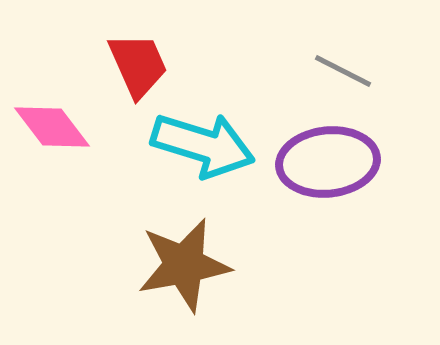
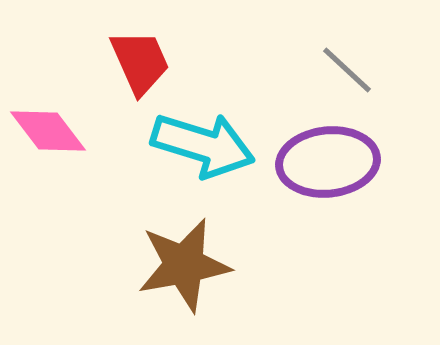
red trapezoid: moved 2 px right, 3 px up
gray line: moved 4 px right, 1 px up; rotated 16 degrees clockwise
pink diamond: moved 4 px left, 4 px down
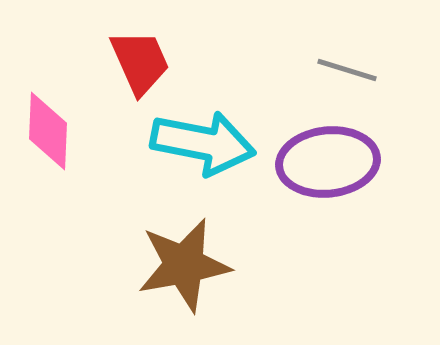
gray line: rotated 26 degrees counterclockwise
pink diamond: rotated 40 degrees clockwise
cyan arrow: moved 2 px up; rotated 6 degrees counterclockwise
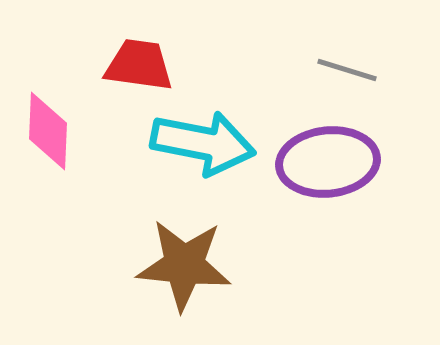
red trapezoid: moved 1 px left, 3 px down; rotated 58 degrees counterclockwise
brown star: rotated 16 degrees clockwise
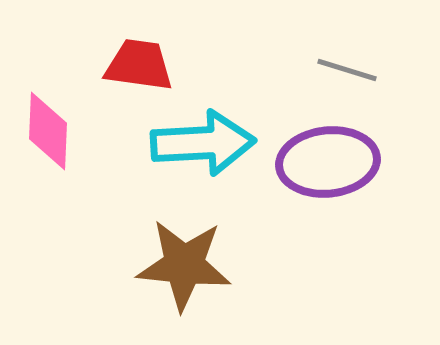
cyan arrow: rotated 14 degrees counterclockwise
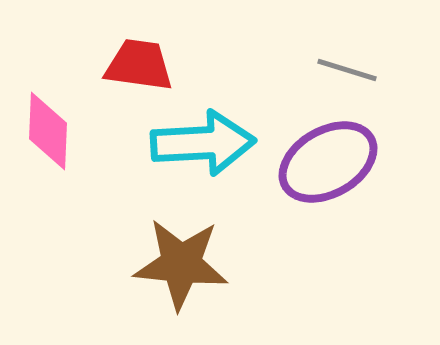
purple ellipse: rotated 24 degrees counterclockwise
brown star: moved 3 px left, 1 px up
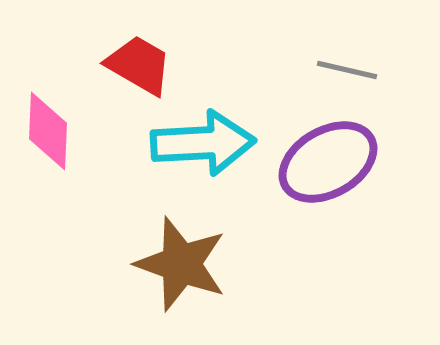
red trapezoid: rotated 22 degrees clockwise
gray line: rotated 4 degrees counterclockwise
brown star: rotated 14 degrees clockwise
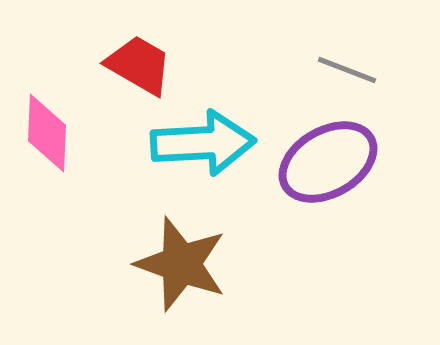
gray line: rotated 8 degrees clockwise
pink diamond: moved 1 px left, 2 px down
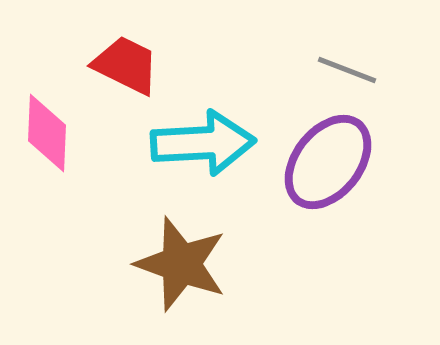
red trapezoid: moved 13 px left; rotated 4 degrees counterclockwise
purple ellipse: rotated 22 degrees counterclockwise
